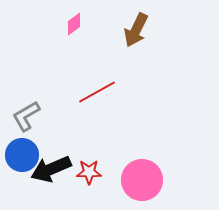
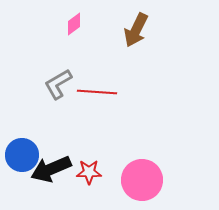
red line: rotated 33 degrees clockwise
gray L-shape: moved 32 px right, 32 px up
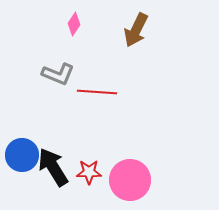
pink diamond: rotated 20 degrees counterclockwise
gray L-shape: moved 10 px up; rotated 128 degrees counterclockwise
black arrow: moved 2 px right, 2 px up; rotated 81 degrees clockwise
pink circle: moved 12 px left
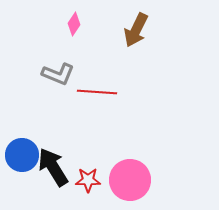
red star: moved 1 px left, 8 px down
